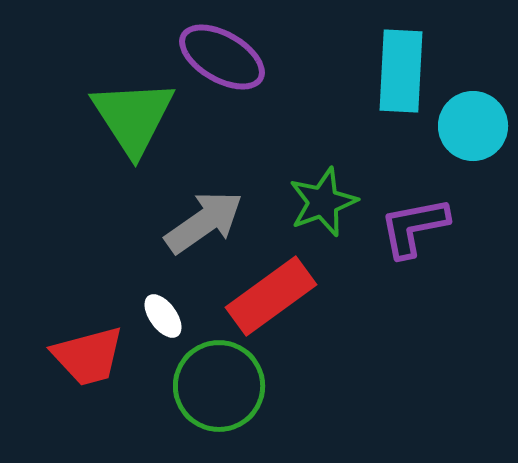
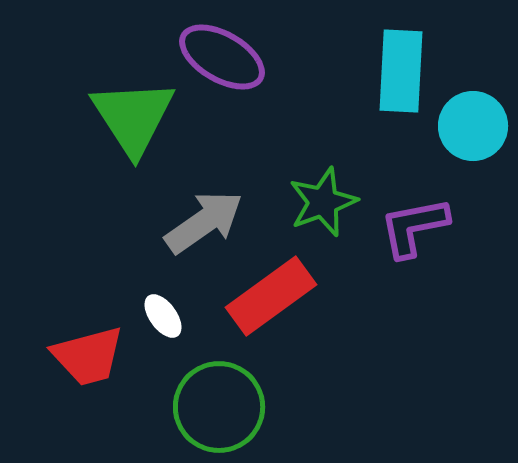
green circle: moved 21 px down
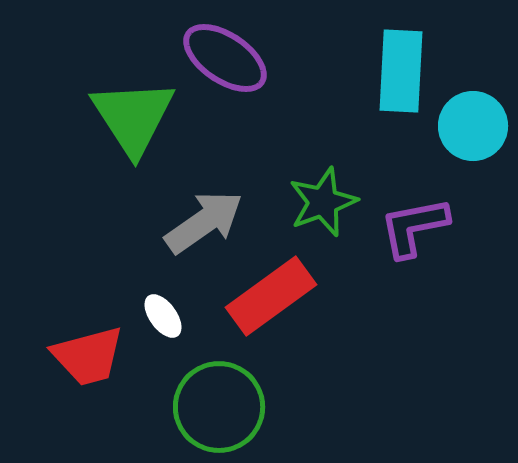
purple ellipse: moved 3 px right, 1 px down; rotated 4 degrees clockwise
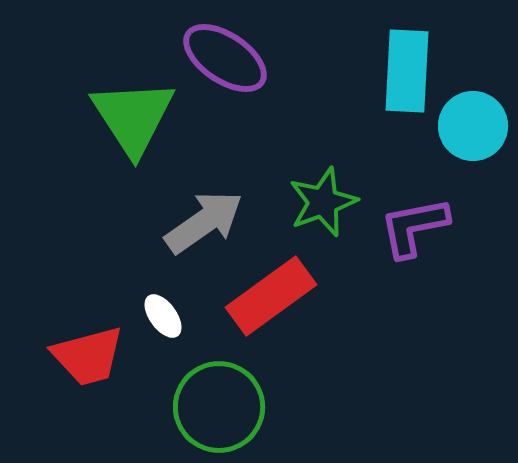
cyan rectangle: moved 6 px right
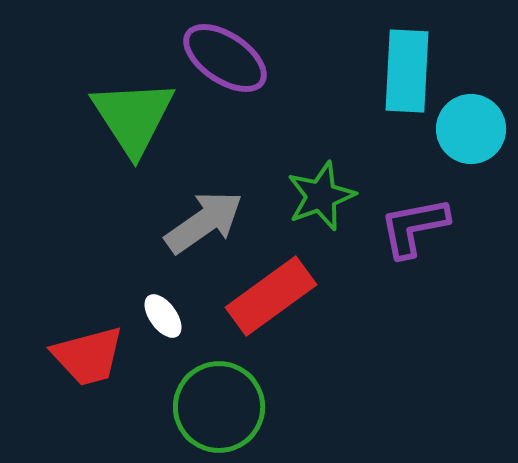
cyan circle: moved 2 px left, 3 px down
green star: moved 2 px left, 6 px up
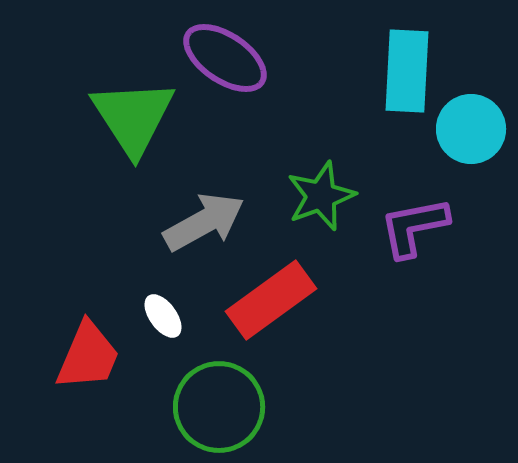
gray arrow: rotated 6 degrees clockwise
red rectangle: moved 4 px down
red trapezoid: rotated 52 degrees counterclockwise
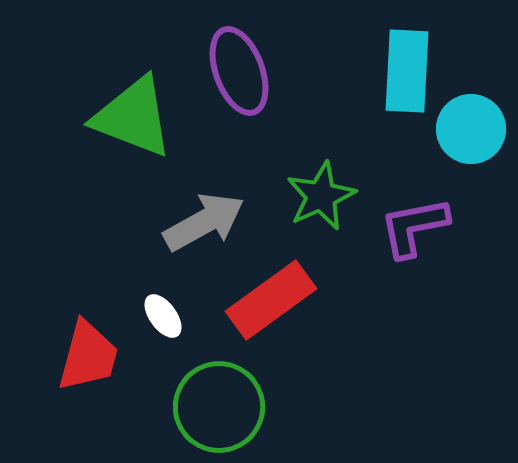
purple ellipse: moved 14 px right, 13 px down; rotated 36 degrees clockwise
green triangle: rotated 36 degrees counterclockwise
green star: rotated 4 degrees counterclockwise
red trapezoid: rotated 8 degrees counterclockwise
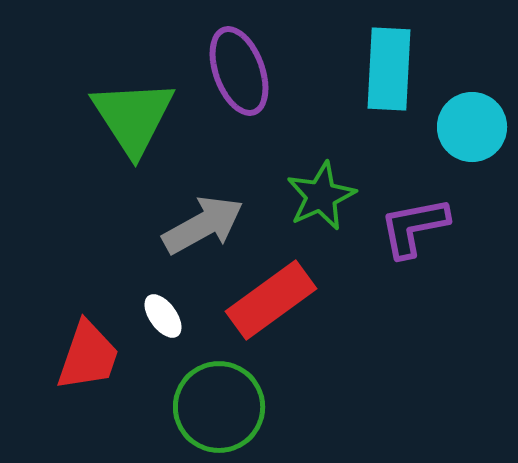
cyan rectangle: moved 18 px left, 2 px up
green triangle: rotated 36 degrees clockwise
cyan circle: moved 1 px right, 2 px up
gray arrow: moved 1 px left, 3 px down
red trapezoid: rotated 4 degrees clockwise
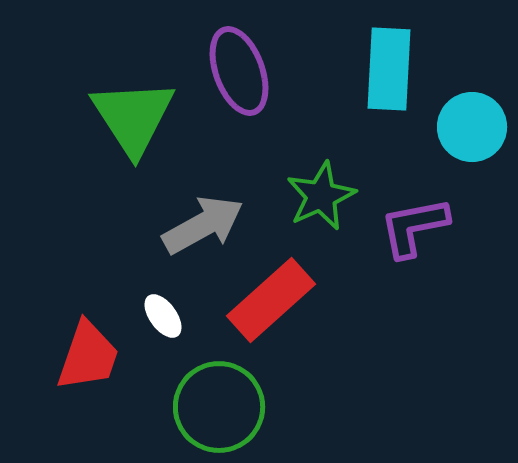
red rectangle: rotated 6 degrees counterclockwise
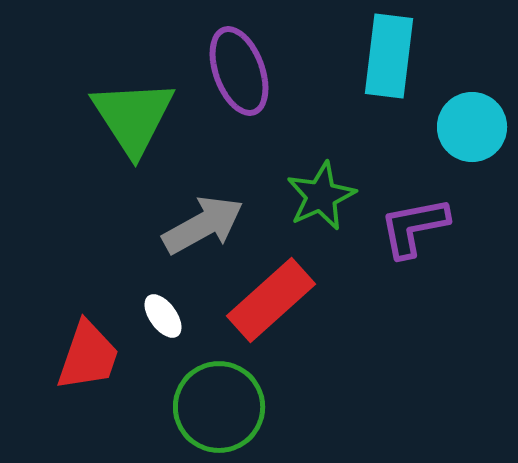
cyan rectangle: moved 13 px up; rotated 4 degrees clockwise
